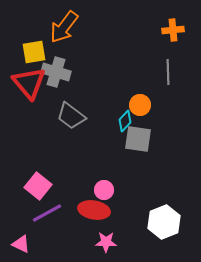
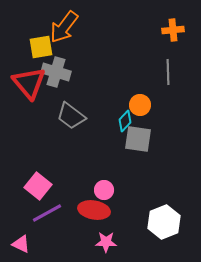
yellow square: moved 7 px right, 5 px up
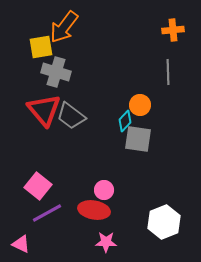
red triangle: moved 15 px right, 27 px down
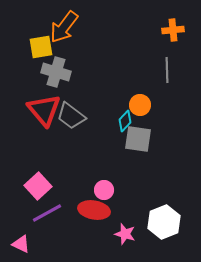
gray line: moved 1 px left, 2 px up
pink square: rotated 8 degrees clockwise
pink star: moved 19 px right, 8 px up; rotated 15 degrees clockwise
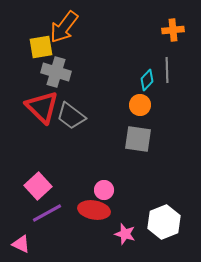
red triangle: moved 2 px left, 3 px up; rotated 6 degrees counterclockwise
cyan diamond: moved 22 px right, 41 px up
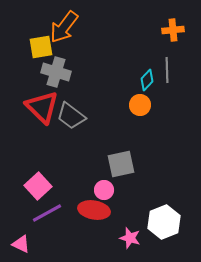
gray square: moved 17 px left, 25 px down; rotated 20 degrees counterclockwise
pink star: moved 5 px right, 4 px down
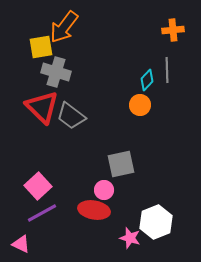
purple line: moved 5 px left
white hexagon: moved 8 px left
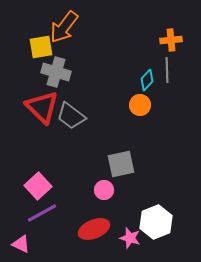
orange cross: moved 2 px left, 10 px down
red ellipse: moved 19 px down; rotated 32 degrees counterclockwise
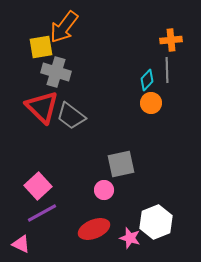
orange circle: moved 11 px right, 2 px up
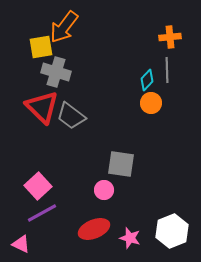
orange cross: moved 1 px left, 3 px up
gray square: rotated 20 degrees clockwise
white hexagon: moved 16 px right, 9 px down
